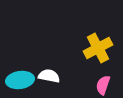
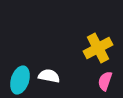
cyan ellipse: rotated 64 degrees counterclockwise
pink semicircle: moved 2 px right, 4 px up
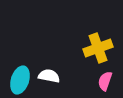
yellow cross: rotated 8 degrees clockwise
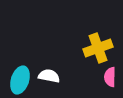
pink semicircle: moved 5 px right, 4 px up; rotated 18 degrees counterclockwise
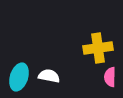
yellow cross: rotated 12 degrees clockwise
cyan ellipse: moved 1 px left, 3 px up
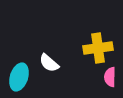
white semicircle: moved 13 px up; rotated 150 degrees counterclockwise
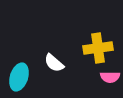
white semicircle: moved 5 px right
pink semicircle: rotated 90 degrees counterclockwise
